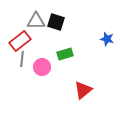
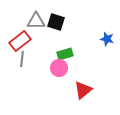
pink circle: moved 17 px right, 1 px down
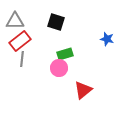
gray triangle: moved 21 px left
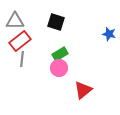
blue star: moved 2 px right, 5 px up
green rectangle: moved 5 px left; rotated 14 degrees counterclockwise
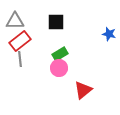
black square: rotated 18 degrees counterclockwise
gray line: moved 2 px left; rotated 14 degrees counterclockwise
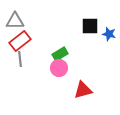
black square: moved 34 px right, 4 px down
red triangle: rotated 24 degrees clockwise
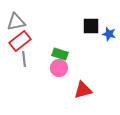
gray triangle: moved 1 px right, 1 px down; rotated 12 degrees counterclockwise
black square: moved 1 px right
green rectangle: rotated 49 degrees clockwise
gray line: moved 4 px right
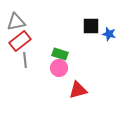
gray line: moved 1 px right, 1 px down
red triangle: moved 5 px left
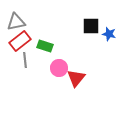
green rectangle: moved 15 px left, 8 px up
red triangle: moved 2 px left, 12 px up; rotated 36 degrees counterclockwise
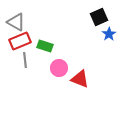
gray triangle: rotated 42 degrees clockwise
black square: moved 8 px right, 9 px up; rotated 24 degrees counterclockwise
blue star: rotated 24 degrees clockwise
red rectangle: rotated 15 degrees clockwise
red triangle: moved 4 px right, 1 px down; rotated 48 degrees counterclockwise
